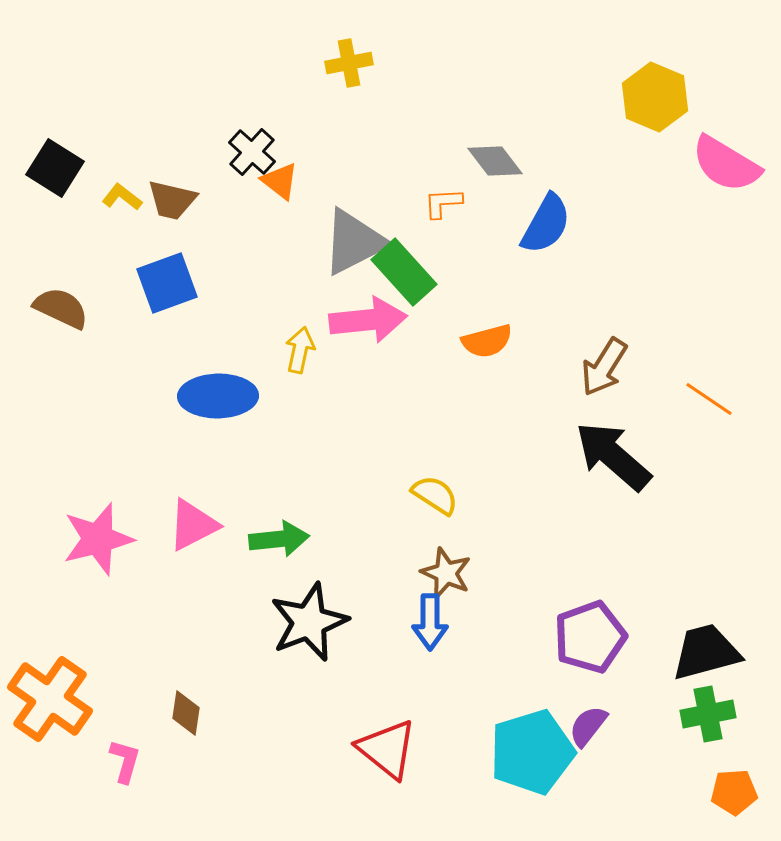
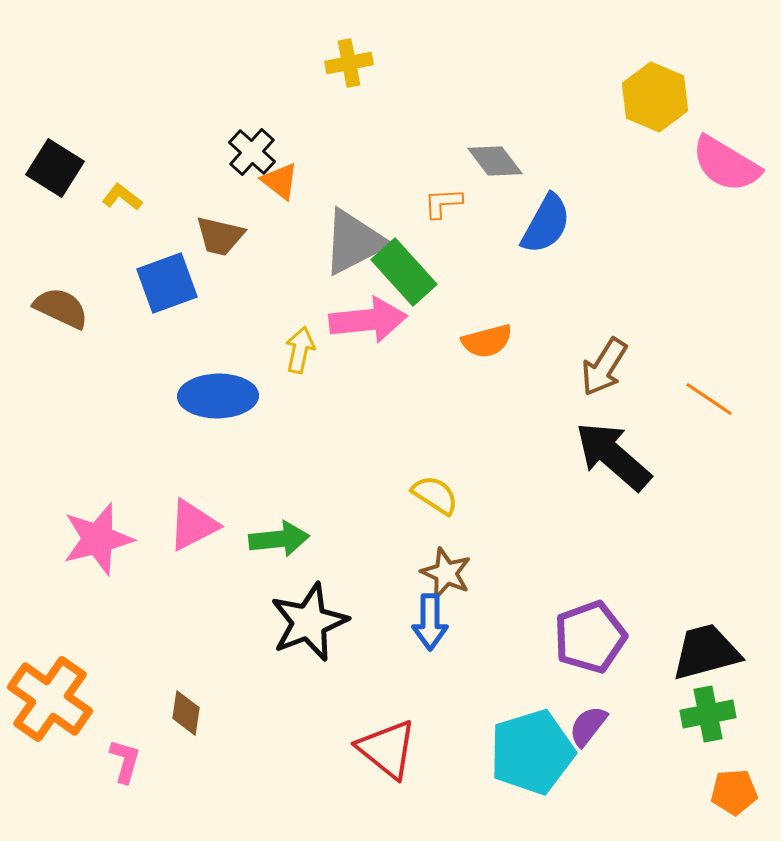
brown trapezoid: moved 48 px right, 36 px down
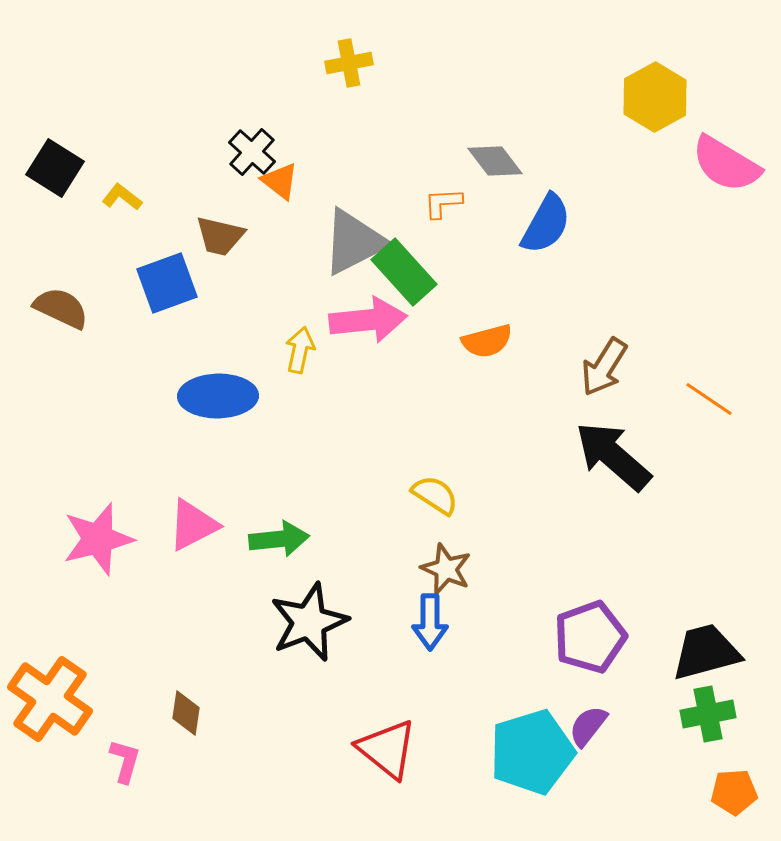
yellow hexagon: rotated 8 degrees clockwise
brown star: moved 4 px up
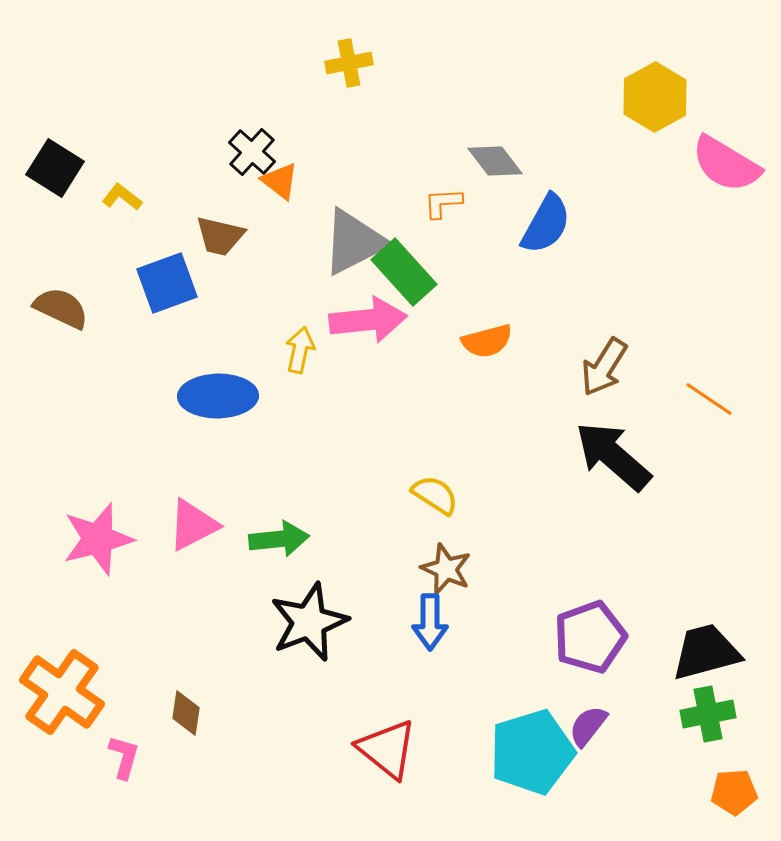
orange cross: moved 12 px right, 7 px up
pink L-shape: moved 1 px left, 4 px up
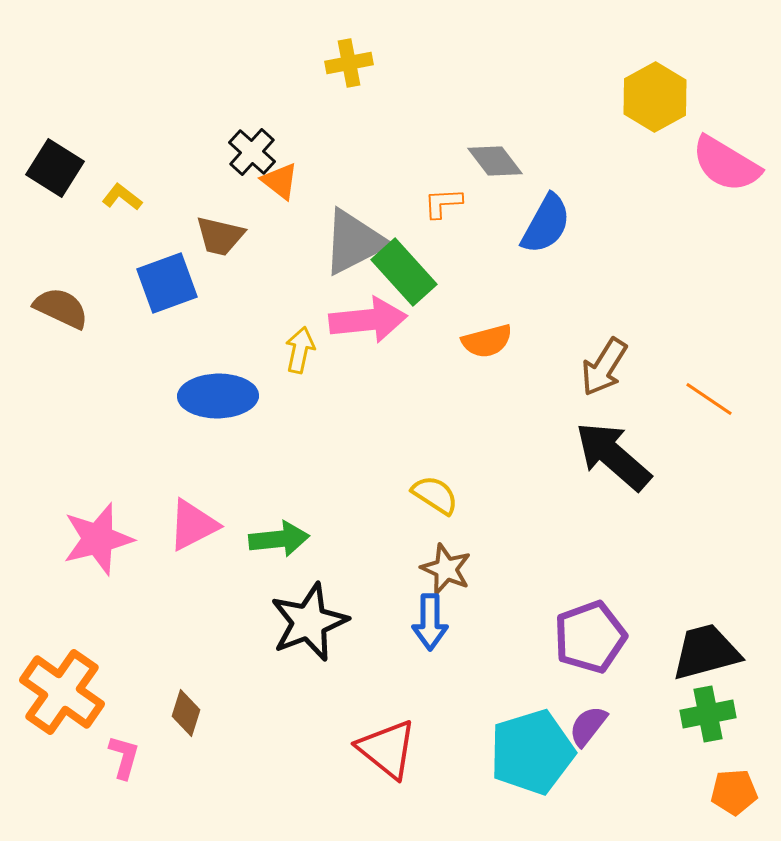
brown diamond: rotated 9 degrees clockwise
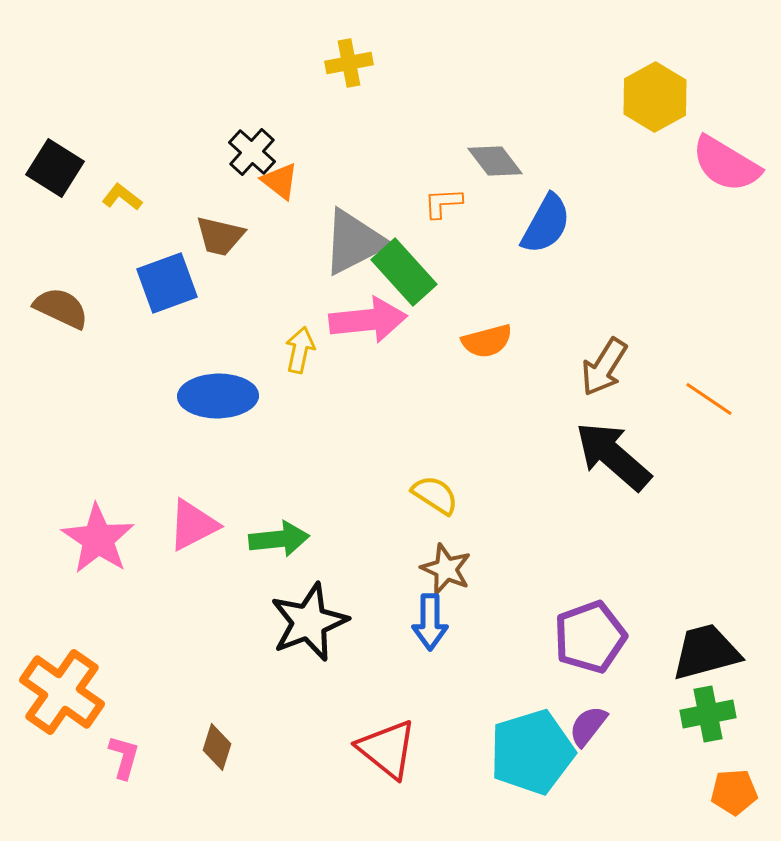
pink star: rotated 24 degrees counterclockwise
brown diamond: moved 31 px right, 34 px down
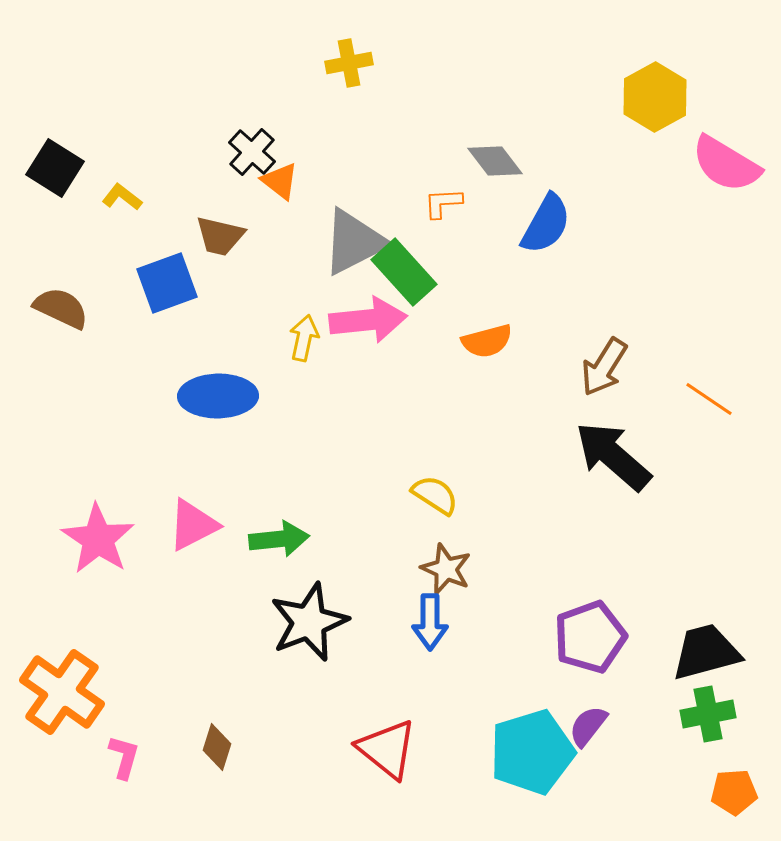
yellow arrow: moved 4 px right, 12 px up
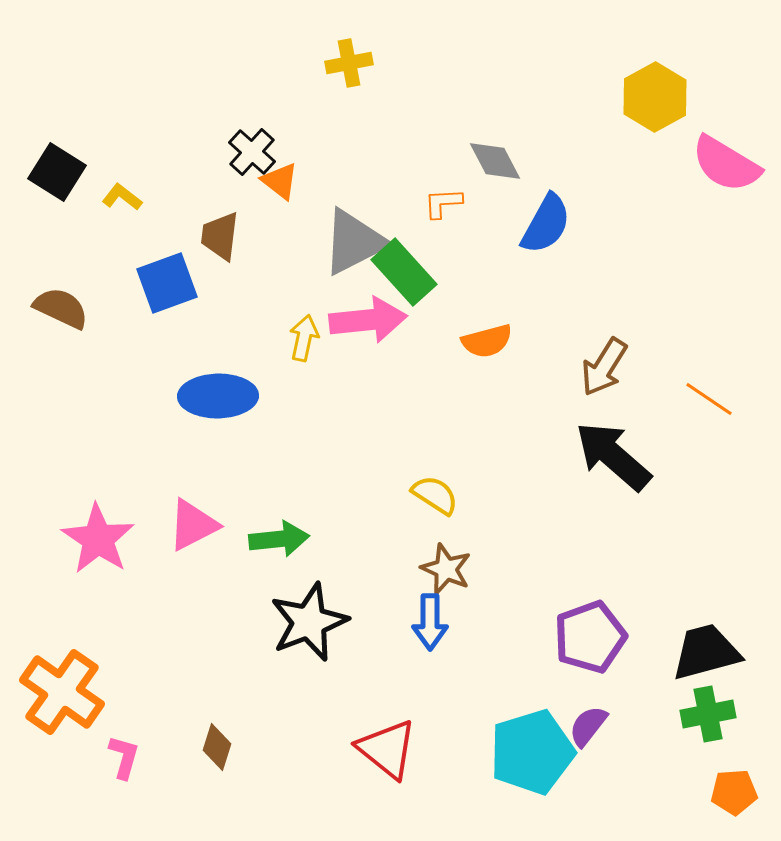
gray diamond: rotated 10 degrees clockwise
black square: moved 2 px right, 4 px down
brown trapezoid: rotated 84 degrees clockwise
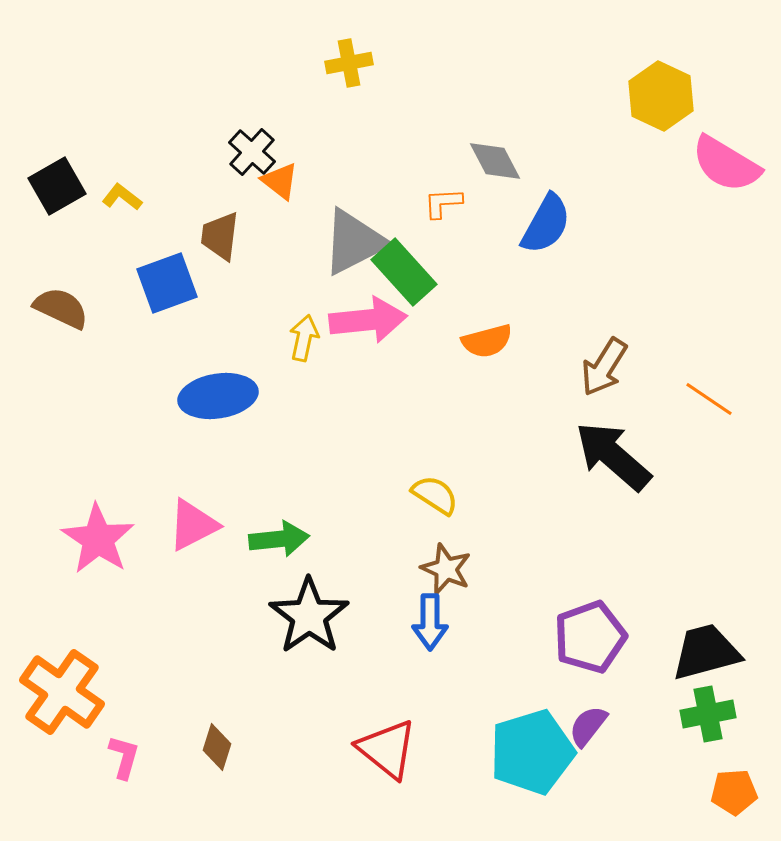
yellow hexagon: moved 6 px right, 1 px up; rotated 6 degrees counterclockwise
black square: moved 14 px down; rotated 28 degrees clockwise
blue ellipse: rotated 8 degrees counterclockwise
black star: moved 6 px up; rotated 14 degrees counterclockwise
